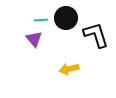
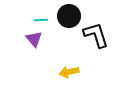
black circle: moved 3 px right, 2 px up
yellow arrow: moved 3 px down
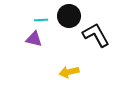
black L-shape: rotated 12 degrees counterclockwise
purple triangle: rotated 36 degrees counterclockwise
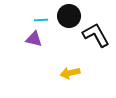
yellow arrow: moved 1 px right, 1 px down
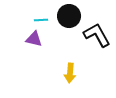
black L-shape: moved 1 px right
yellow arrow: rotated 72 degrees counterclockwise
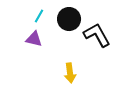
black circle: moved 3 px down
cyan line: moved 2 px left, 4 px up; rotated 56 degrees counterclockwise
yellow arrow: rotated 12 degrees counterclockwise
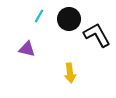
purple triangle: moved 7 px left, 10 px down
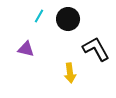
black circle: moved 1 px left
black L-shape: moved 1 px left, 14 px down
purple triangle: moved 1 px left
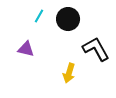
yellow arrow: moved 1 px left; rotated 24 degrees clockwise
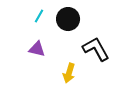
purple triangle: moved 11 px right
